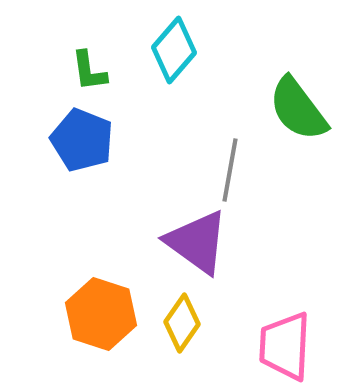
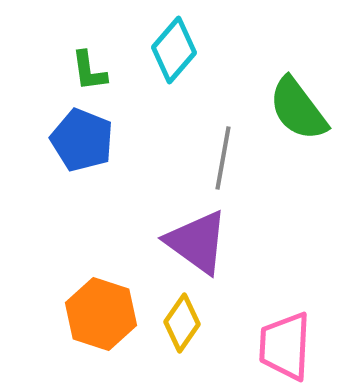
gray line: moved 7 px left, 12 px up
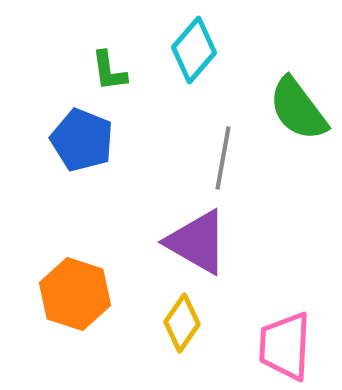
cyan diamond: moved 20 px right
green L-shape: moved 20 px right
purple triangle: rotated 6 degrees counterclockwise
orange hexagon: moved 26 px left, 20 px up
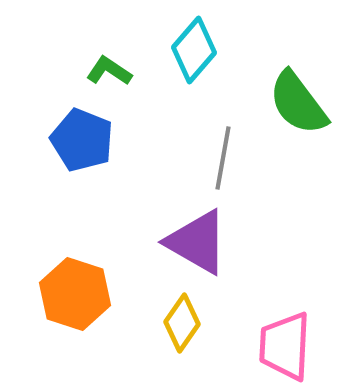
green L-shape: rotated 132 degrees clockwise
green semicircle: moved 6 px up
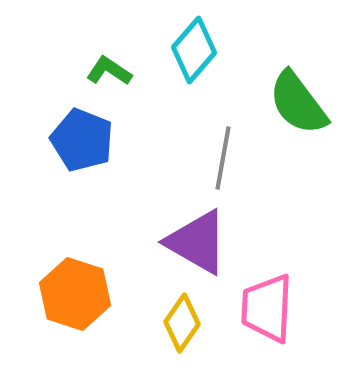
pink trapezoid: moved 18 px left, 38 px up
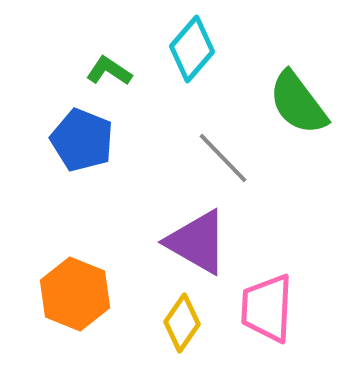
cyan diamond: moved 2 px left, 1 px up
gray line: rotated 54 degrees counterclockwise
orange hexagon: rotated 4 degrees clockwise
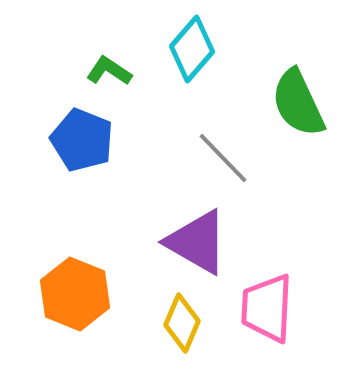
green semicircle: rotated 12 degrees clockwise
yellow diamond: rotated 12 degrees counterclockwise
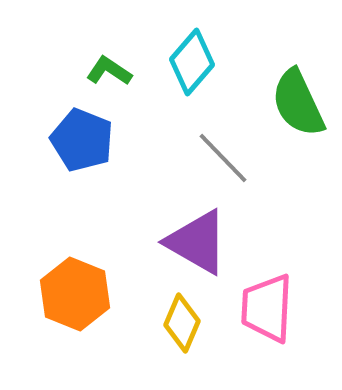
cyan diamond: moved 13 px down
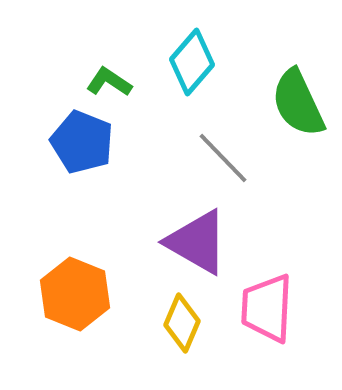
green L-shape: moved 11 px down
blue pentagon: moved 2 px down
